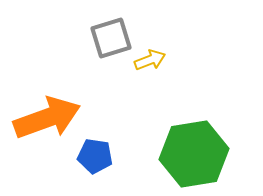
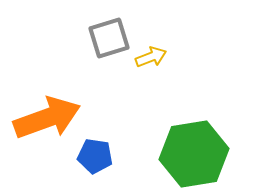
gray square: moved 2 px left
yellow arrow: moved 1 px right, 3 px up
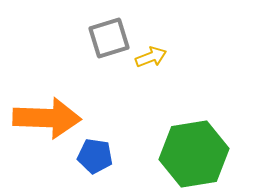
orange arrow: rotated 22 degrees clockwise
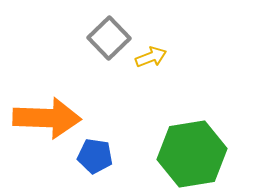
gray square: rotated 27 degrees counterclockwise
green hexagon: moved 2 px left
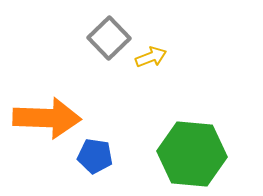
green hexagon: rotated 14 degrees clockwise
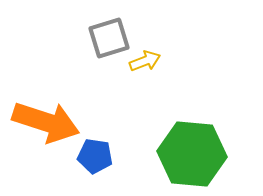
gray square: rotated 27 degrees clockwise
yellow arrow: moved 6 px left, 4 px down
orange arrow: moved 1 px left, 4 px down; rotated 16 degrees clockwise
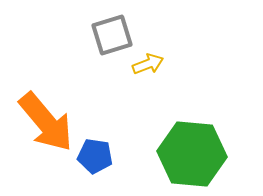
gray square: moved 3 px right, 3 px up
yellow arrow: moved 3 px right, 3 px down
orange arrow: rotated 32 degrees clockwise
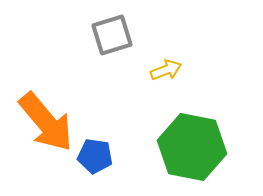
yellow arrow: moved 18 px right, 6 px down
green hexagon: moved 7 px up; rotated 6 degrees clockwise
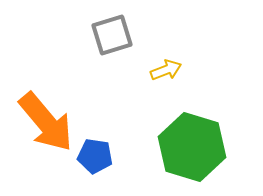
green hexagon: rotated 6 degrees clockwise
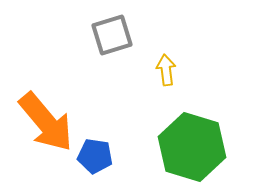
yellow arrow: rotated 76 degrees counterclockwise
